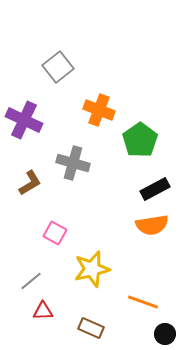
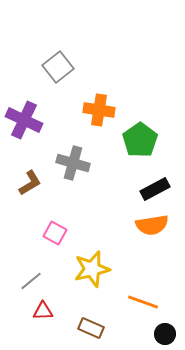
orange cross: rotated 12 degrees counterclockwise
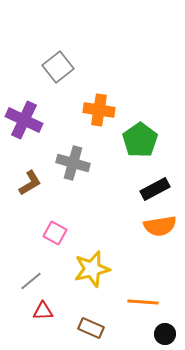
orange semicircle: moved 8 px right, 1 px down
orange line: rotated 16 degrees counterclockwise
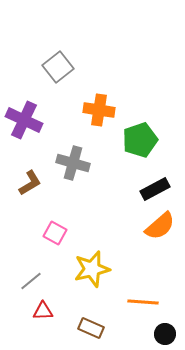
green pentagon: rotated 16 degrees clockwise
orange semicircle: rotated 32 degrees counterclockwise
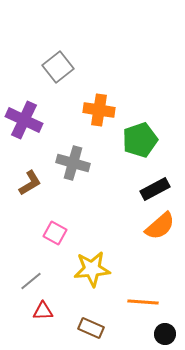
yellow star: rotated 9 degrees clockwise
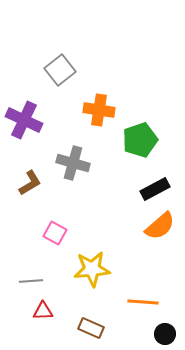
gray square: moved 2 px right, 3 px down
gray line: rotated 35 degrees clockwise
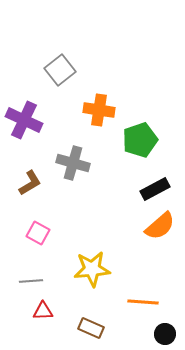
pink square: moved 17 px left
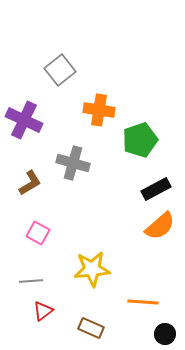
black rectangle: moved 1 px right
red triangle: rotated 35 degrees counterclockwise
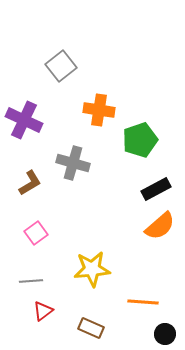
gray square: moved 1 px right, 4 px up
pink square: moved 2 px left; rotated 25 degrees clockwise
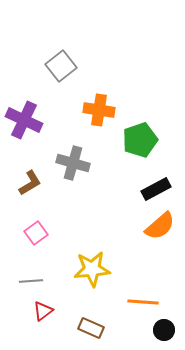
black circle: moved 1 px left, 4 px up
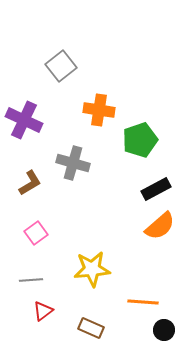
gray line: moved 1 px up
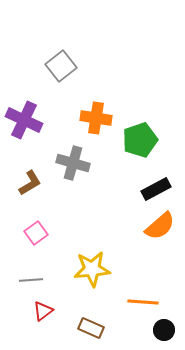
orange cross: moved 3 px left, 8 px down
